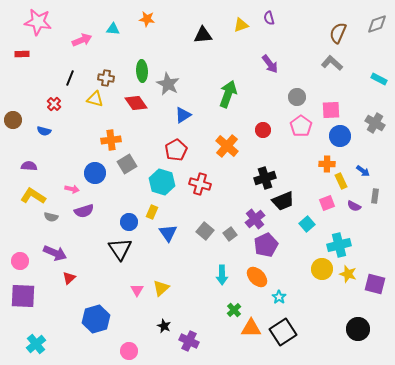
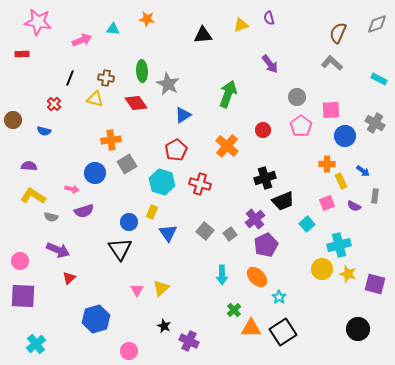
blue circle at (340, 136): moved 5 px right
purple arrow at (55, 253): moved 3 px right, 3 px up
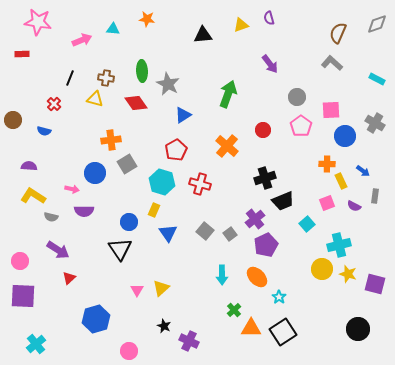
cyan rectangle at (379, 79): moved 2 px left
purple semicircle at (84, 211): rotated 18 degrees clockwise
yellow rectangle at (152, 212): moved 2 px right, 2 px up
purple arrow at (58, 250): rotated 10 degrees clockwise
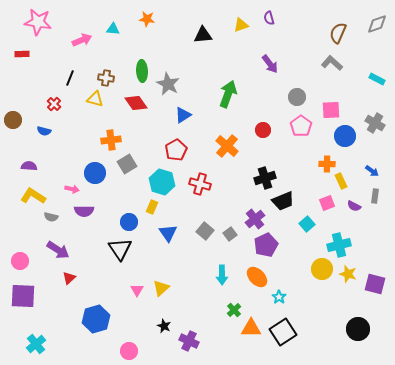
blue arrow at (363, 171): moved 9 px right
yellow rectangle at (154, 210): moved 2 px left, 3 px up
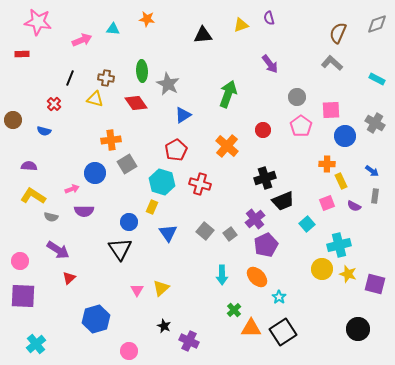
pink arrow at (72, 189): rotated 32 degrees counterclockwise
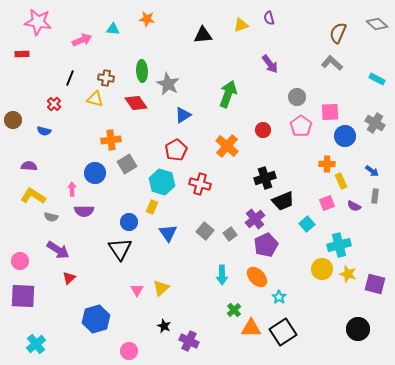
gray diamond at (377, 24): rotated 60 degrees clockwise
pink square at (331, 110): moved 1 px left, 2 px down
pink arrow at (72, 189): rotated 72 degrees counterclockwise
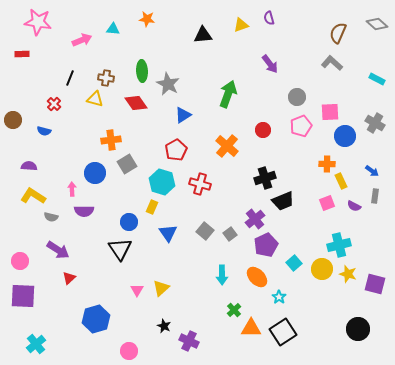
pink pentagon at (301, 126): rotated 15 degrees clockwise
cyan square at (307, 224): moved 13 px left, 39 px down
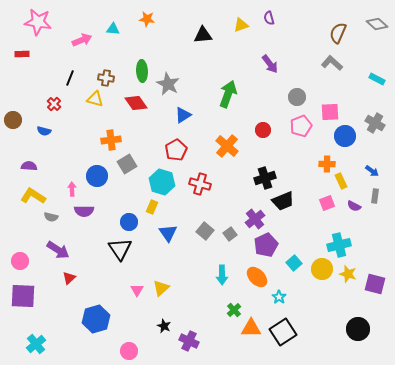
blue circle at (95, 173): moved 2 px right, 3 px down
